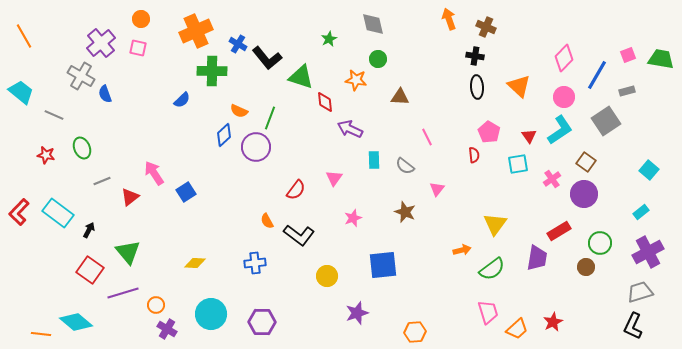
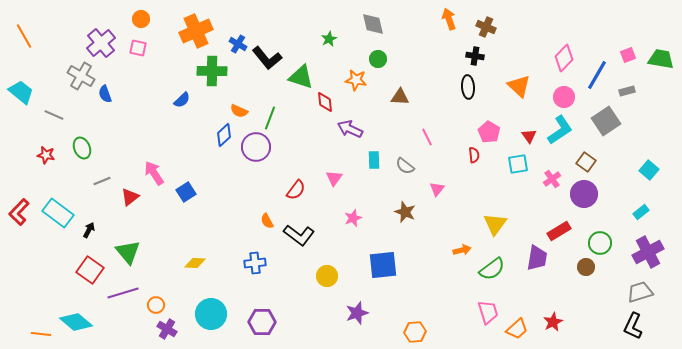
black ellipse at (477, 87): moved 9 px left
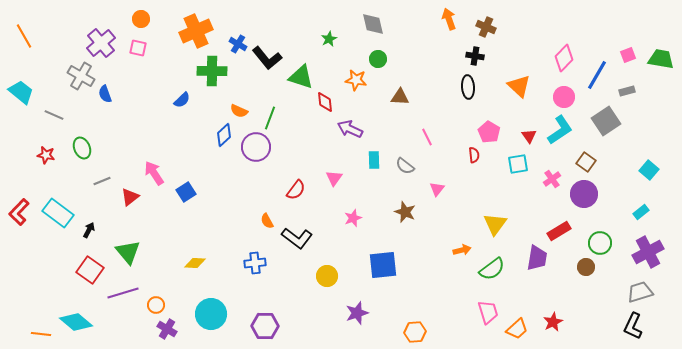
black L-shape at (299, 235): moved 2 px left, 3 px down
purple hexagon at (262, 322): moved 3 px right, 4 px down
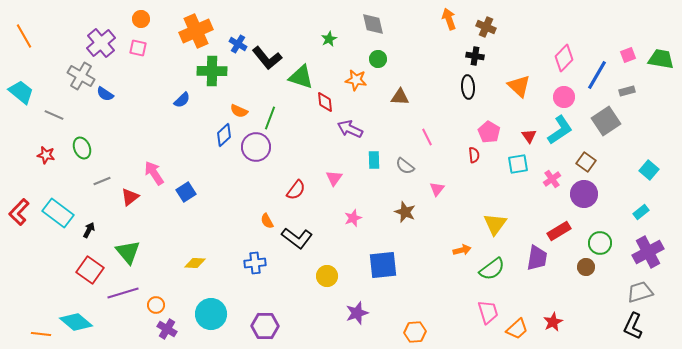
blue semicircle at (105, 94): rotated 36 degrees counterclockwise
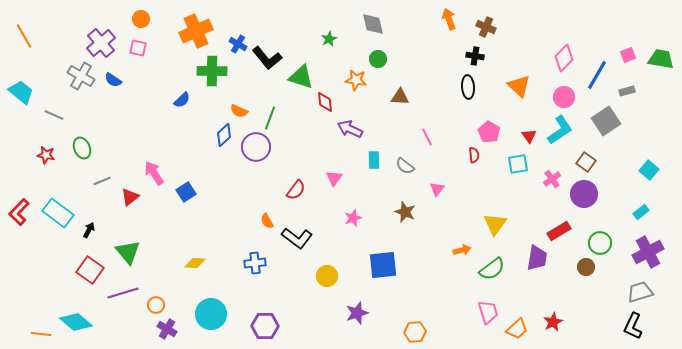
blue semicircle at (105, 94): moved 8 px right, 14 px up
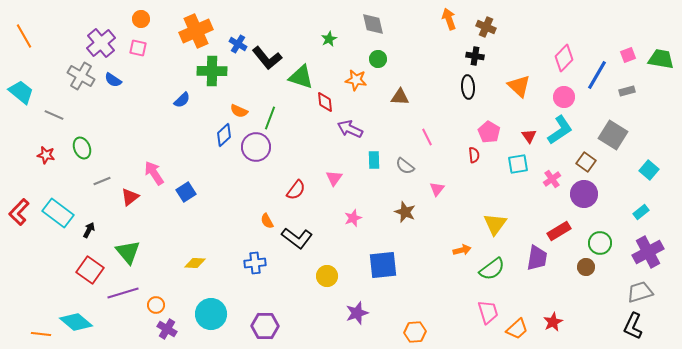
gray square at (606, 121): moved 7 px right, 14 px down; rotated 24 degrees counterclockwise
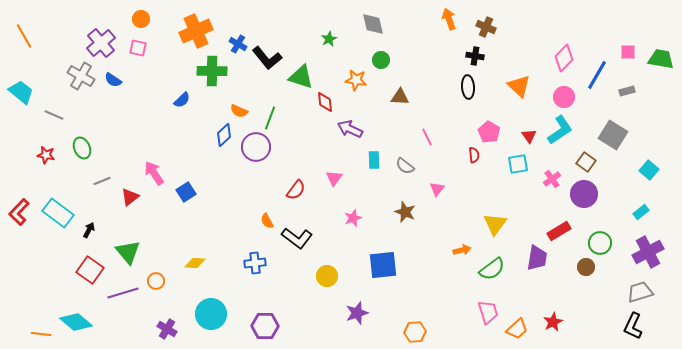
pink square at (628, 55): moved 3 px up; rotated 21 degrees clockwise
green circle at (378, 59): moved 3 px right, 1 px down
orange circle at (156, 305): moved 24 px up
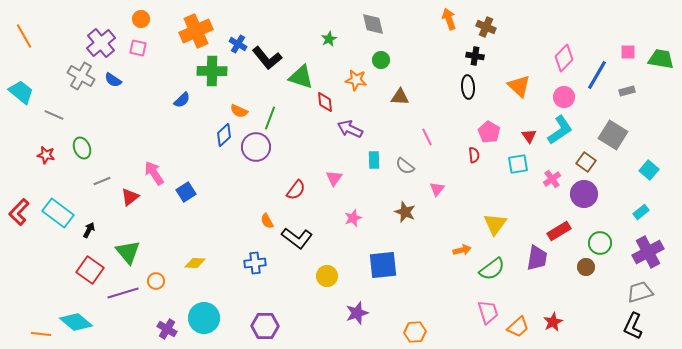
cyan circle at (211, 314): moved 7 px left, 4 px down
orange trapezoid at (517, 329): moved 1 px right, 2 px up
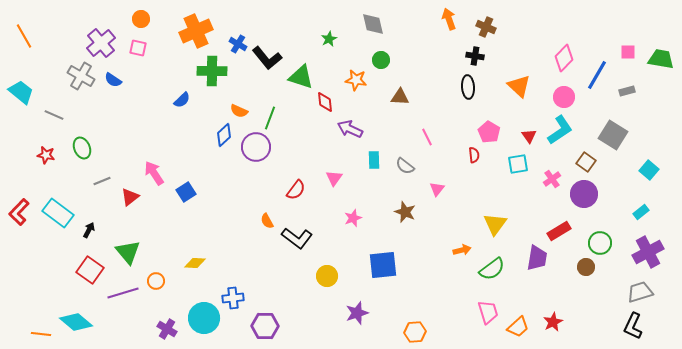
blue cross at (255, 263): moved 22 px left, 35 px down
